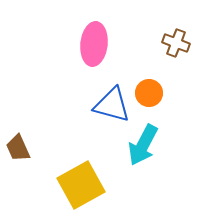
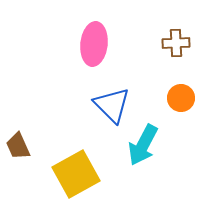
brown cross: rotated 24 degrees counterclockwise
orange circle: moved 32 px right, 5 px down
blue triangle: rotated 30 degrees clockwise
brown trapezoid: moved 2 px up
yellow square: moved 5 px left, 11 px up
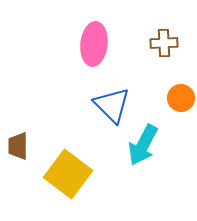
brown cross: moved 12 px left
brown trapezoid: rotated 24 degrees clockwise
yellow square: moved 8 px left; rotated 24 degrees counterclockwise
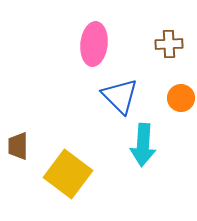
brown cross: moved 5 px right, 1 px down
blue triangle: moved 8 px right, 9 px up
cyan arrow: rotated 24 degrees counterclockwise
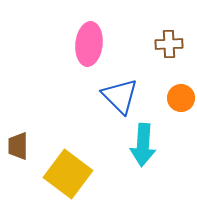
pink ellipse: moved 5 px left
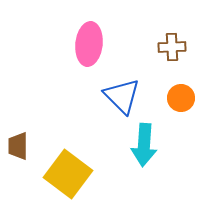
brown cross: moved 3 px right, 3 px down
blue triangle: moved 2 px right
cyan arrow: moved 1 px right
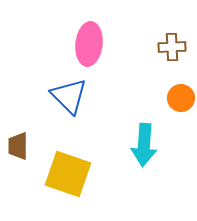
blue triangle: moved 53 px left
yellow square: rotated 18 degrees counterclockwise
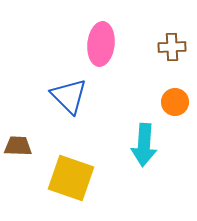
pink ellipse: moved 12 px right
orange circle: moved 6 px left, 4 px down
brown trapezoid: rotated 92 degrees clockwise
yellow square: moved 3 px right, 4 px down
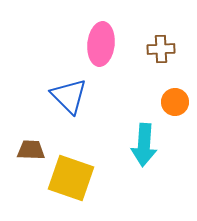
brown cross: moved 11 px left, 2 px down
brown trapezoid: moved 13 px right, 4 px down
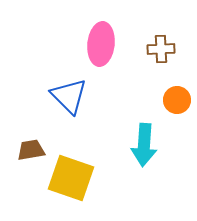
orange circle: moved 2 px right, 2 px up
brown trapezoid: rotated 12 degrees counterclockwise
